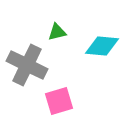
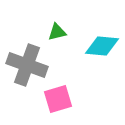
gray cross: rotated 6 degrees counterclockwise
pink square: moved 1 px left, 2 px up
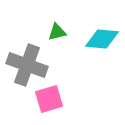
cyan diamond: moved 7 px up
pink square: moved 9 px left
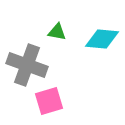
green triangle: rotated 24 degrees clockwise
pink square: moved 2 px down
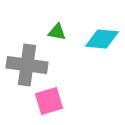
gray cross: rotated 12 degrees counterclockwise
